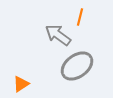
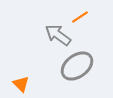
orange line: rotated 42 degrees clockwise
orange triangle: rotated 42 degrees counterclockwise
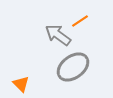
orange line: moved 4 px down
gray ellipse: moved 4 px left, 1 px down
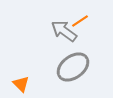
gray arrow: moved 6 px right, 4 px up
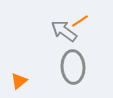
gray ellipse: rotated 56 degrees counterclockwise
orange triangle: moved 2 px left, 3 px up; rotated 36 degrees clockwise
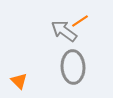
orange triangle: rotated 36 degrees counterclockwise
